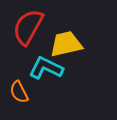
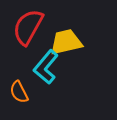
yellow trapezoid: moved 2 px up
cyan L-shape: moved 1 px up; rotated 76 degrees counterclockwise
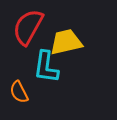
cyan L-shape: rotated 32 degrees counterclockwise
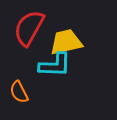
red semicircle: moved 1 px right, 1 px down
cyan L-shape: moved 9 px right, 2 px up; rotated 96 degrees counterclockwise
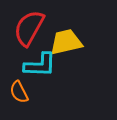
cyan L-shape: moved 15 px left
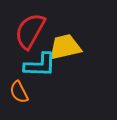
red semicircle: moved 1 px right, 3 px down
yellow trapezoid: moved 1 px left, 5 px down
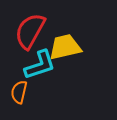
cyan L-shape: rotated 20 degrees counterclockwise
orange semicircle: rotated 40 degrees clockwise
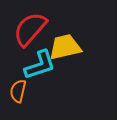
red semicircle: moved 2 px up; rotated 12 degrees clockwise
orange semicircle: moved 1 px left, 1 px up
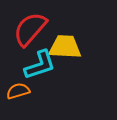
yellow trapezoid: rotated 16 degrees clockwise
orange semicircle: rotated 60 degrees clockwise
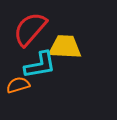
cyan L-shape: rotated 8 degrees clockwise
orange semicircle: moved 6 px up
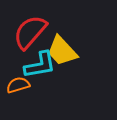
red semicircle: moved 3 px down
yellow trapezoid: moved 3 px left, 4 px down; rotated 136 degrees counterclockwise
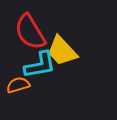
red semicircle: rotated 72 degrees counterclockwise
